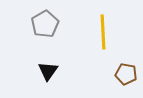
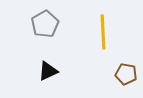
black triangle: rotated 30 degrees clockwise
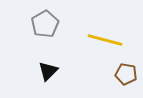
yellow line: moved 2 px right, 8 px down; rotated 72 degrees counterclockwise
black triangle: rotated 20 degrees counterclockwise
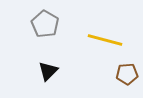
gray pentagon: rotated 12 degrees counterclockwise
brown pentagon: moved 1 px right; rotated 15 degrees counterclockwise
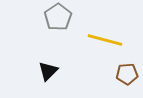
gray pentagon: moved 13 px right, 7 px up; rotated 8 degrees clockwise
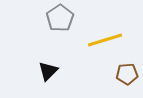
gray pentagon: moved 2 px right, 1 px down
yellow line: rotated 32 degrees counterclockwise
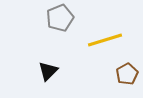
gray pentagon: rotated 12 degrees clockwise
brown pentagon: rotated 25 degrees counterclockwise
